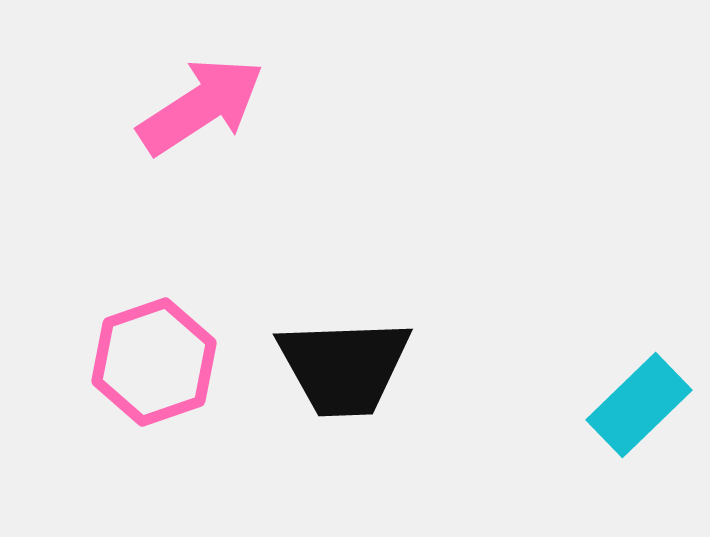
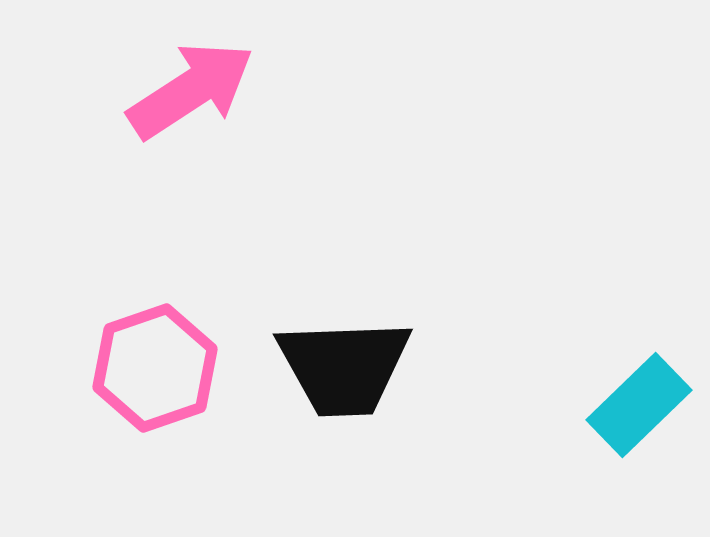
pink arrow: moved 10 px left, 16 px up
pink hexagon: moved 1 px right, 6 px down
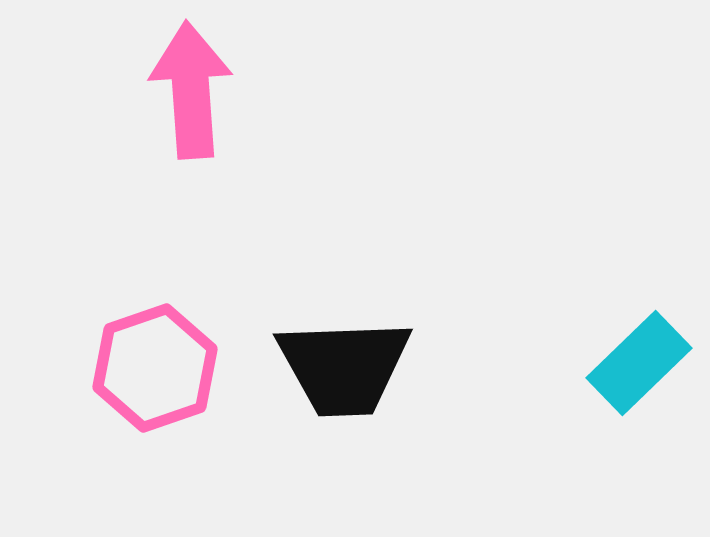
pink arrow: rotated 61 degrees counterclockwise
cyan rectangle: moved 42 px up
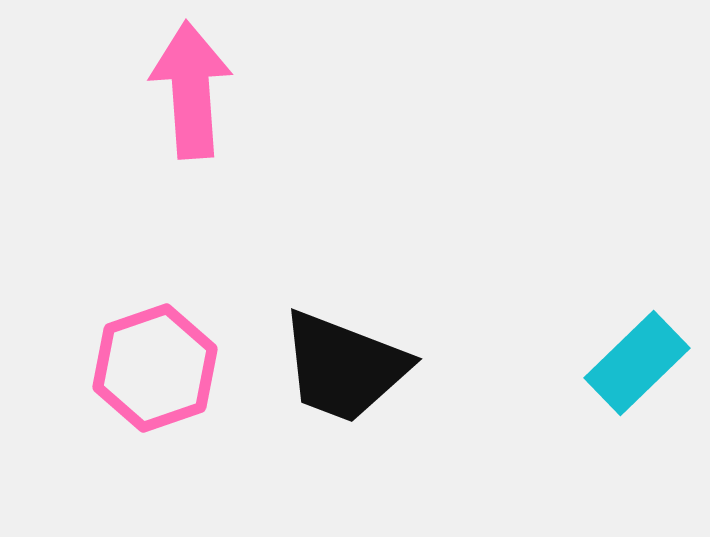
cyan rectangle: moved 2 px left
black trapezoid: rotated 23 degrees clockwise
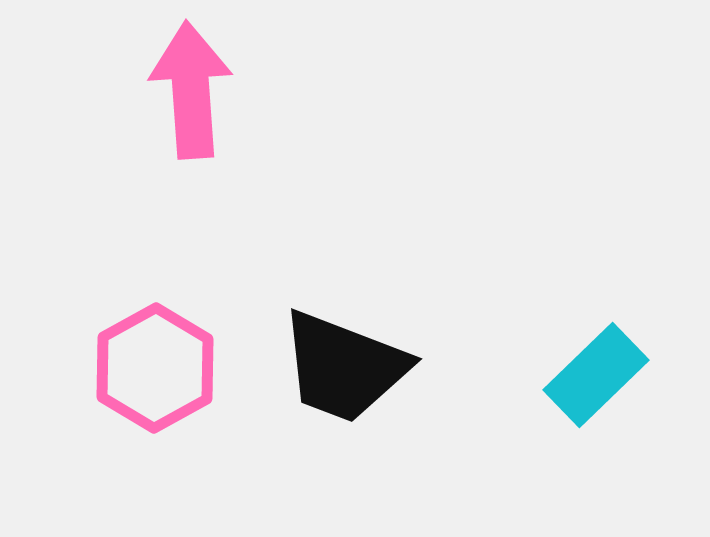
cyan rectangle: moved 41 px left, 12 px down
pink hexagon: rotated 10 degrees counterclockwise
